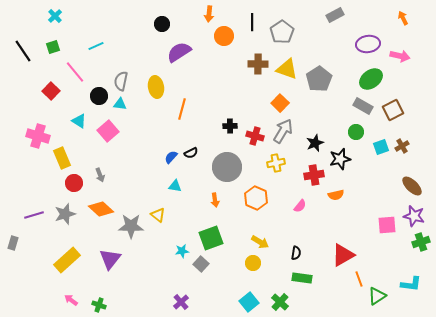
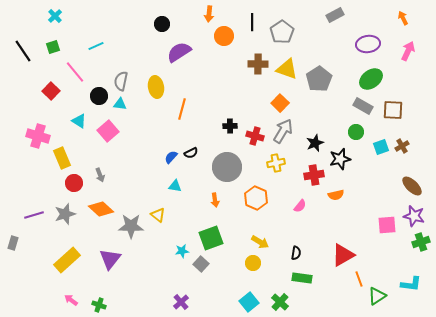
pink arrow at (400, 56): moved 8 px right, 5 px up; rotated 78 degrees counterclockwise
brown square at (393, 110): rotated 30 degrees clockwise
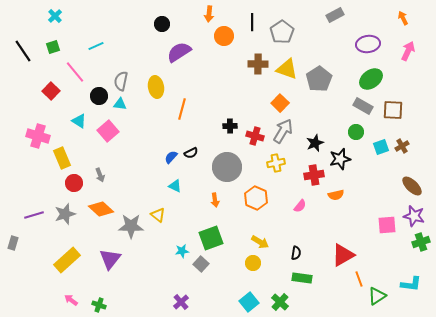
cyan triangle at (175, 186): rotated 16 degrees clockwise
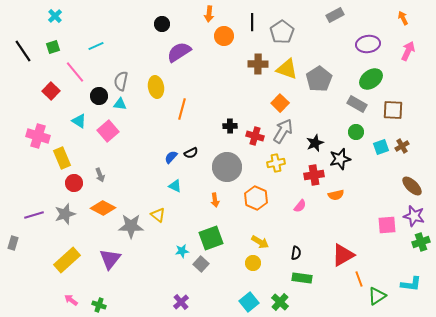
gray rectangle at (363, 106): moved 6 px left, 2 px up
orange diamond at (101, 209): moved 2 px right, 1 px up; rotated 15 degrees counterclockwise
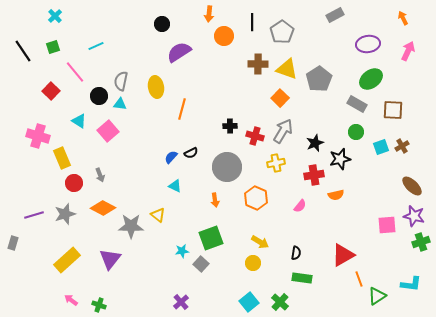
orange square at (280, 103): moved 5 px up
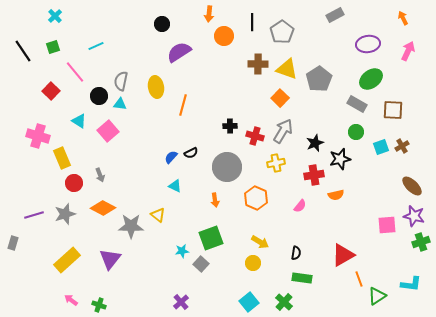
orange line at (182, 109): moved 1 px right, 4 px up
green cross at (280, 302): moved 4 px right
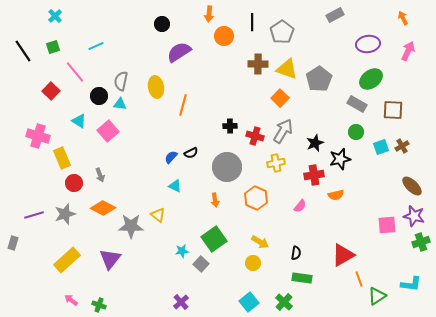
green square at (211, 238): moved 3 px right, 1 px down; rotated 15 degrees counterclockwise
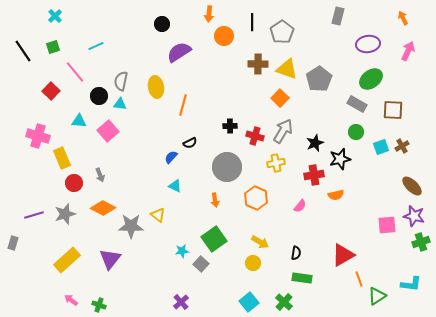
gray rectangle at (335, 15): moved 3 px right, 1 px down; rotated 48 degrees counterclockwise
cyan triangle at (79, 121): rotated 28 degrees counterclockwise
black semicircle at (191, 153): moved 1 px left, 10 px up
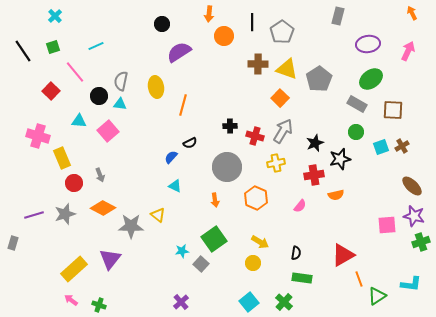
orange arrow at (403, 18): moved 9 px right, 5 px up
yellow rectangle at (67, 260): moved 7 px right, 9 px down
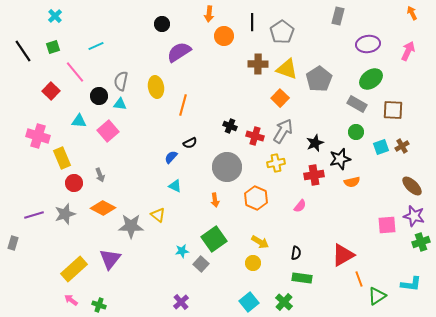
black cross at (230, 126): rotated 24 degrees clockwise
orange semicircle at (336, 195): moved 16 px right, 13 px up
